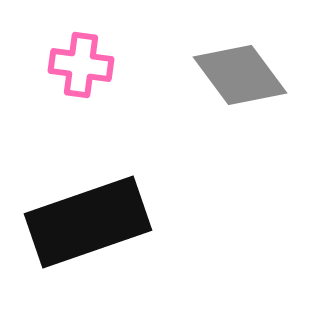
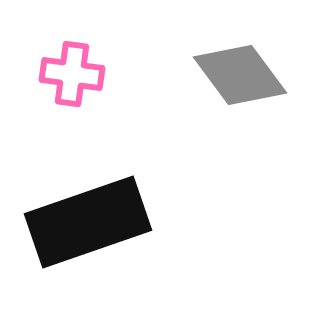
pink cross: moved 9 px left, 9 px down
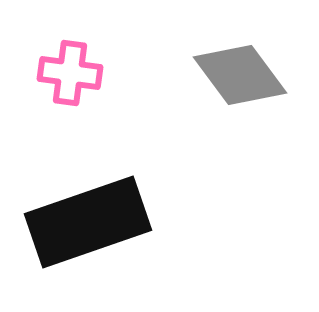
pink cross: moved 2 px left, 1 px up
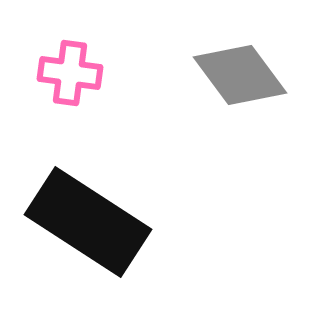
black rectangle: rotated 52 degrees clockwise
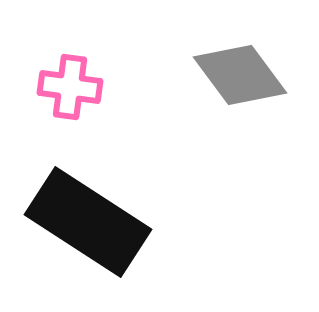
pink cross: moved 14 px down
